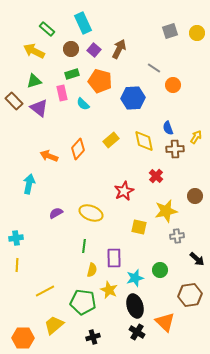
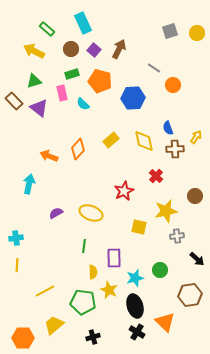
yellow semicircle at (92, 270): moved 1 px right, 2 px down; rotated 16 degrees counterclockwise
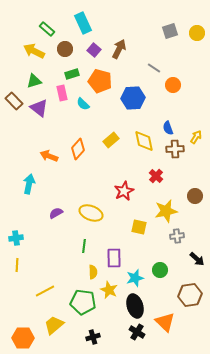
brown circle at (71, 49): moved 6 px left
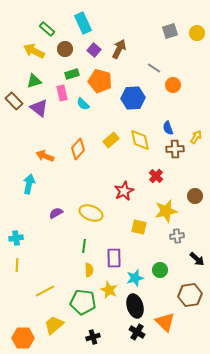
yellow diamond at (144, 141): moved 4 px left, 1 px up
orange arrow at (49, 156): moved 4 px left
yellow semicircle at (93, 272): moved 4 px left, 2 px up
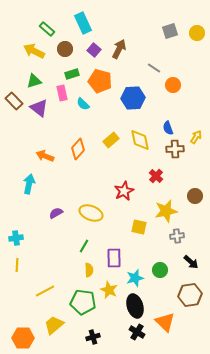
green line at (84, 246): rotated 24 degrees clockwise
black arrow at (197, 259): moved 6 px left, 3 px down
